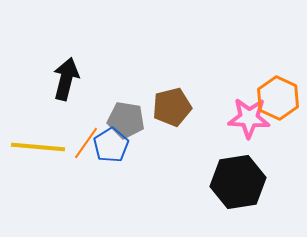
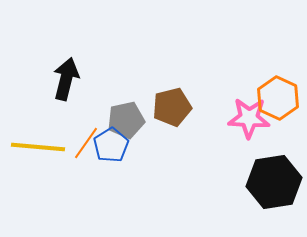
gray pentagon: rotated 21 degrees counterclockwise
black hexagon: moved 36 px right
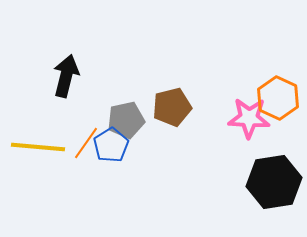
black arrow: moved 3 px up
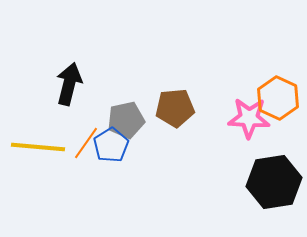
black arrow: moved 3 px right, 8 px down
brown pentagon: moved 3 px right, 1 px down; rotated 9 degrees clockwise
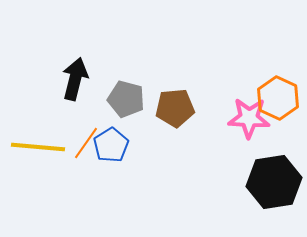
black arrow: moved 6 px right, 5 px up
gray pentagon: moved 21 px up; rotated 27 degrees clockwise
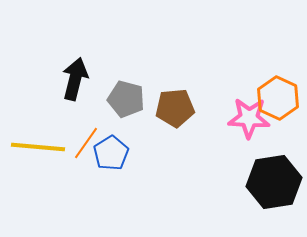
blue pentagon: moved 8 px down
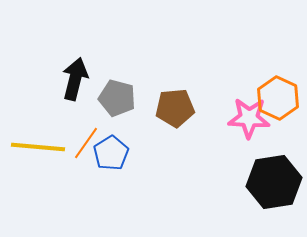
gray pentagon: moved 9 px left, 1 px up
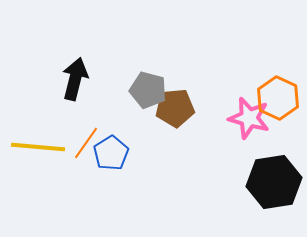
gray pentagon: moved 31 px right, 8 px up
pink star: rotated 12 degrees clockwise
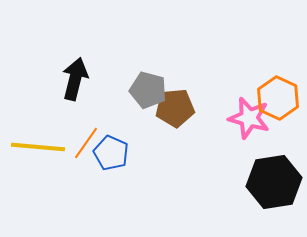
blue pentagon: rotated 16 degrees counterclockwise
